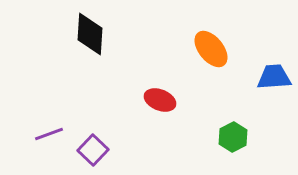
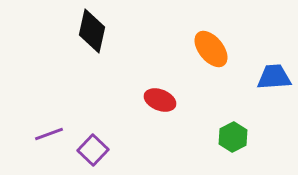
black diamond: moved 2 px right, 3 px up; rotated 9 degrees clockwise
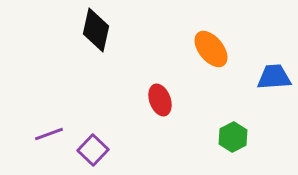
black diamond: moved 4 px right, 1 px up
red ellipse: rotated 48 degrees clockwise
